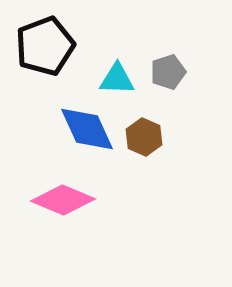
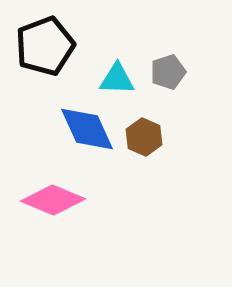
pink diamond: moved 10 px left
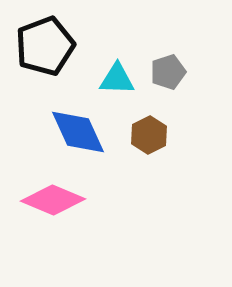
blue diamond: moved 9 px left, 3 px down
brown hexagon: moved 5 px right, 2 px up; rotated 9 degrees clockwise
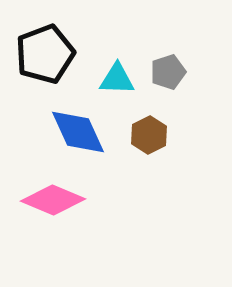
black pentagon: moved 8 px down
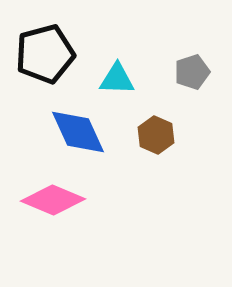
black pentagon: rotated 6 degrees clockwise
gray pentagon: moved 24 px right
brown hexagon: moved 7 px right; rotated 9 degrees counterclockwise
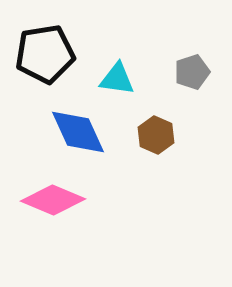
black pentagon: rotated 6 degrees clockwise
cyan triangle: rotated 6 degrees clockwise
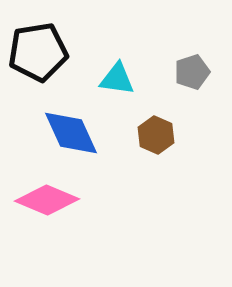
black pentagon: moved 7 px left, 2 px up
blue diamond: moved 7 px left, 1 px down
pink diamond: moved 6 px left
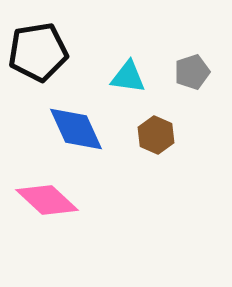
cyan triangle: moved 11 px right, 2 px up
blue diamond: moved 5 px right, 4 px up
pink diamond: rotated 20 degrees clockwise
